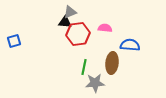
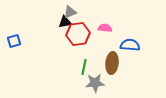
black triangle: rotated 16 degrees counterclockwise
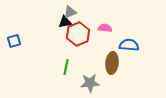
red hexagon: rotated 15 degrees counterclockwise
blue semicircle: moved 1 px left
green line: moved 18 px left
gray star: moved 5 px left
